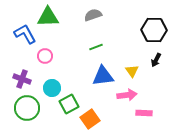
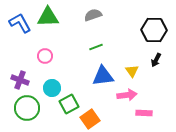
blue L-shape: moved 5 px left, 11 px up
purple cross: moved 2 px left, 1 px down
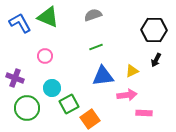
green triangle: rotated 25 degrees clockwise
yellow triangle: rotated 40 degrees clockwise
purple cross: moved 5 px left, 2 px up
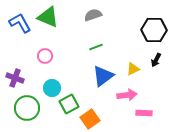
yellow triangle: moved 1 px right, 2 px up
blue triangle: rotated 30 degrees counterclockwise
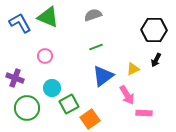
pink arrow: rotated 66 degrees clockwise
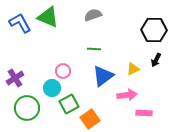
green line: moved 2 px left, 2 px down; rotated 24 degrees clockwise
pink circle: moved 18 px right, 15 px down
purple cross: rotated 36 degrees clockwise
pink arrow: rotated 66 degrees counterclockwise
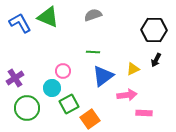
green line: moved 1 px left, 3 px down
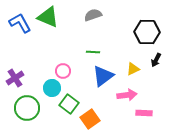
black hexagon: moved 7 px left, 2 px down
green square: rotated 24 degrees counterclockwise
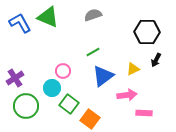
green line: rotated 32 degrees counterclockwise
green circle: moved 1 px left, 2 px up
orange square: rotated 18 degrees counterclockwise
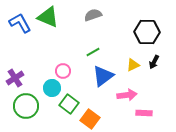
black arrow: moved 2 px left, 2 px down
yellow triangle: moved 4 px up
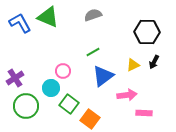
cyan circle: moved 1 px left
